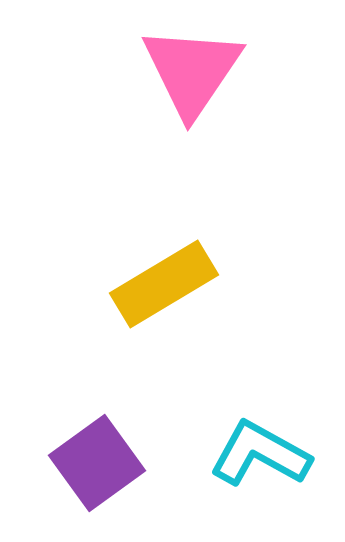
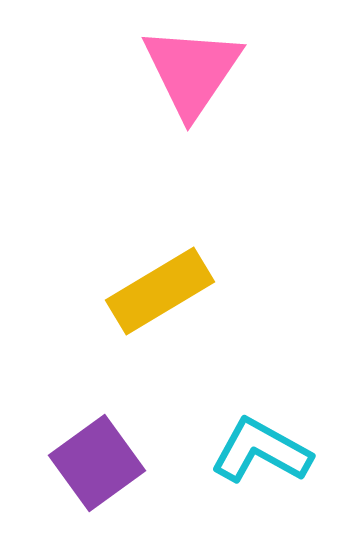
yellow rectangle: moved 4 px left, 7 px down
cyan L-shape: moved 1 px right, 3 px up
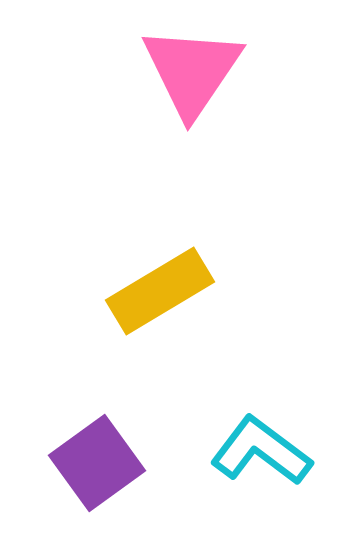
cyan L-shape: rotated 8 degrees clockwise
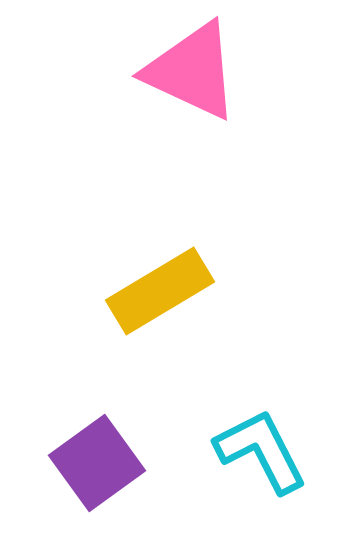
pink triangle: rotated 39 degrees counterclockwise
cyan L-shape: rotated 26 degrees clockwise
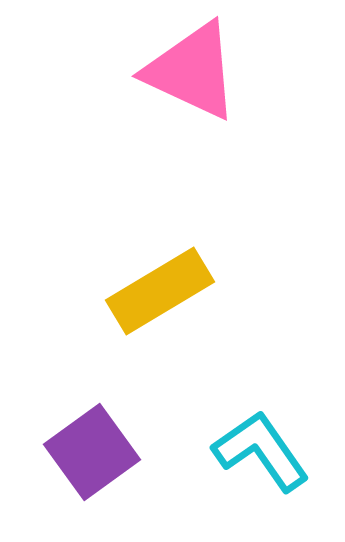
cyan L-shape: rotated 8 degrees counterclockwise
purple square: moved 5 px left, 11 px up
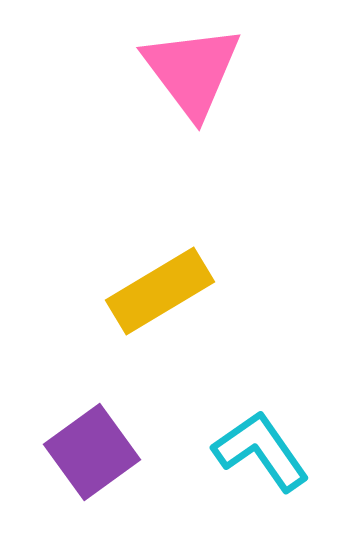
pink triangle: rotated 28 degrees clockwise
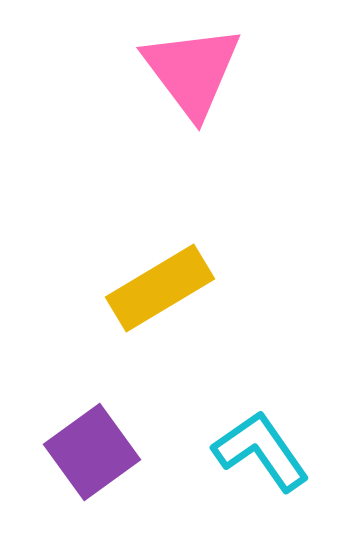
yellow rectangle: moved 3 px up
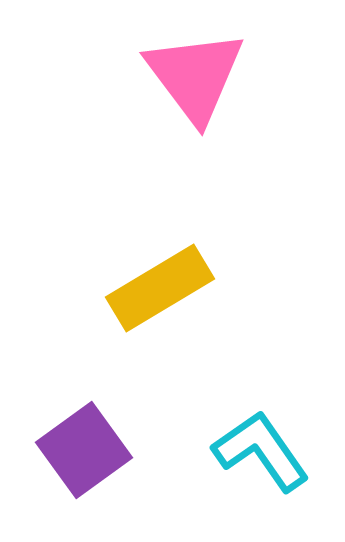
pink triangle: moved 3 px right, 5 px down
purple square: moved 8 px left, 2 px up
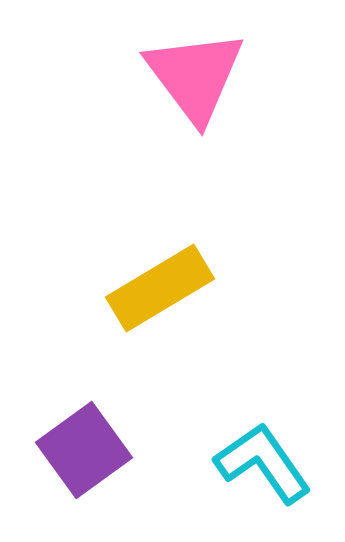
cyan L-shape: moved 2 px right, 12 px down
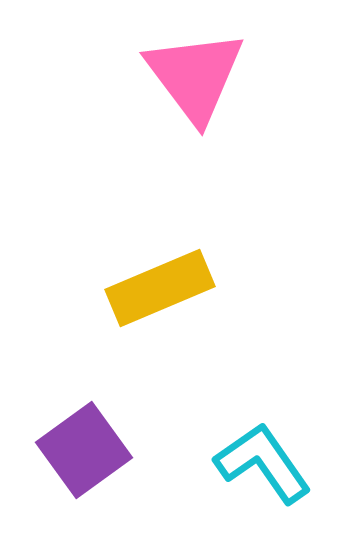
yellow rectangle: rotated 8 degrees clockwise
